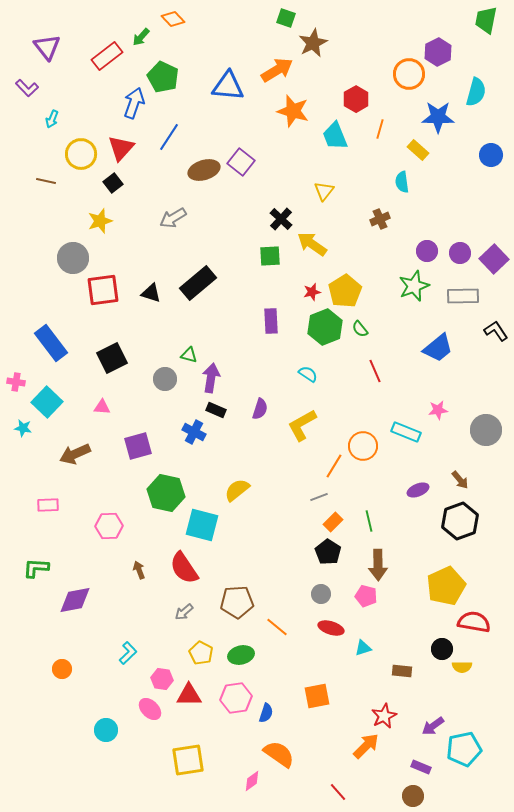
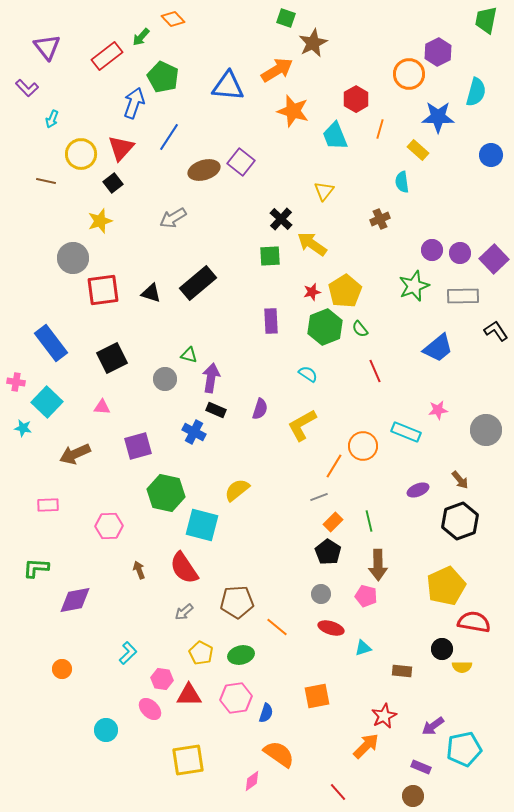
purple circle at (427, 251): moved 5 px right, 1 px up
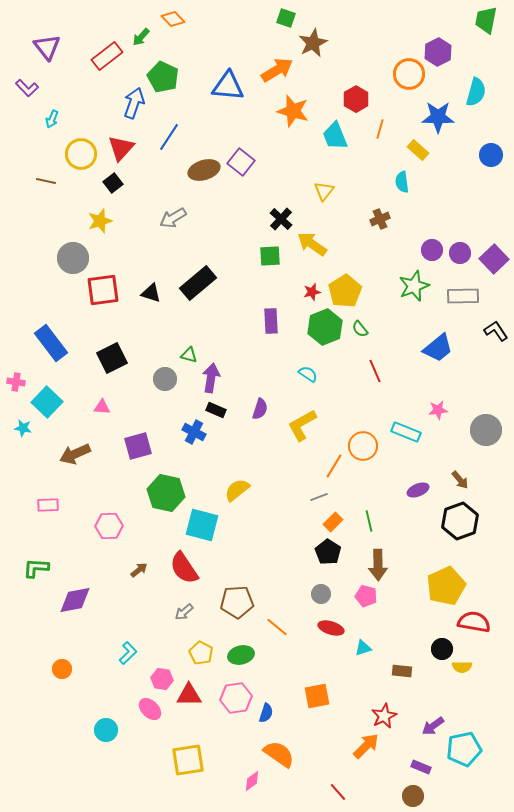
brown arrow at (139, 570): rotated 72 degrees clockwise
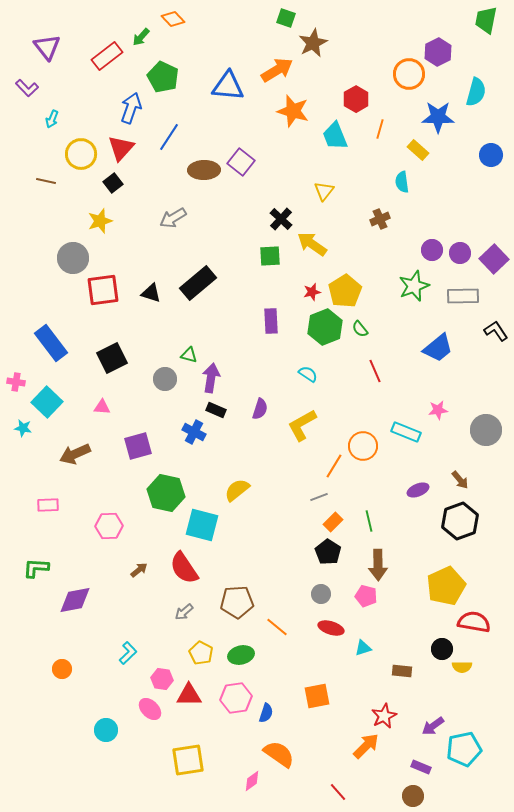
blue arrow at (134, 103): moved 3 px left, 5 px down
brown ellipse at (204, 170): rotated 16 degrees clockwise
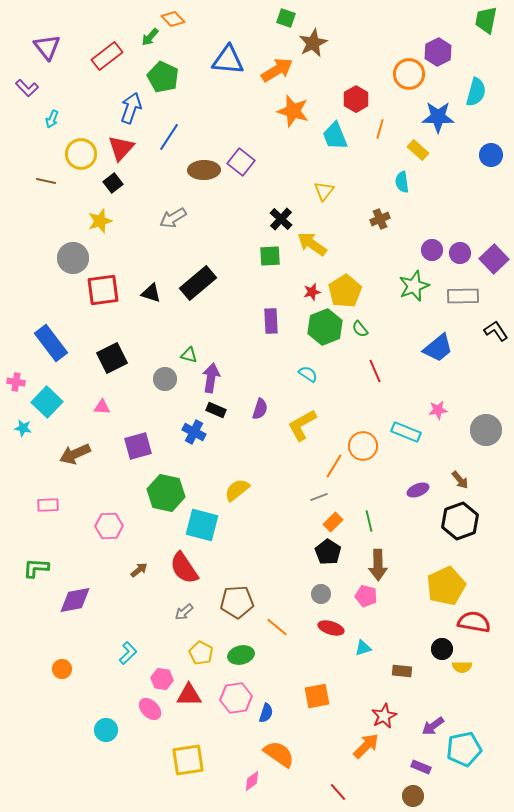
green arrow at (141, 37): moved 9 px right
blue triangle at (228, 86): moved 26 px up
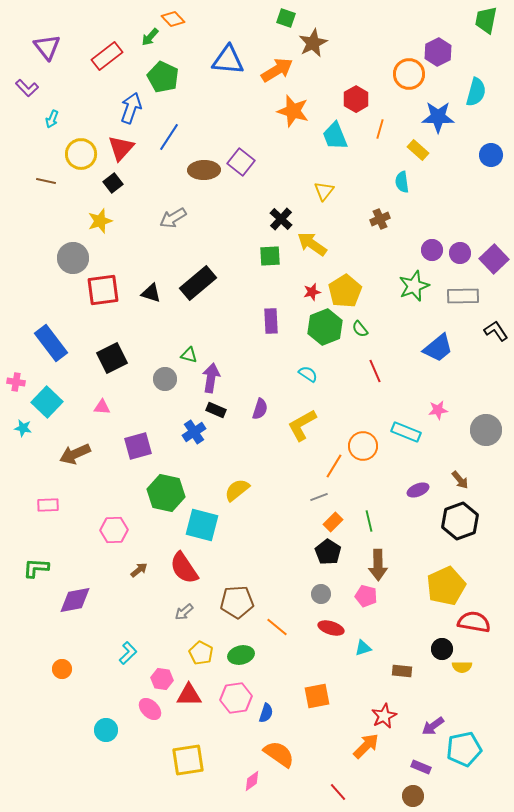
blue cross at (194, 432): rotated 30 degrees clockwise
pink hexagon at (109, 526): moved 5 px right, 4 px down
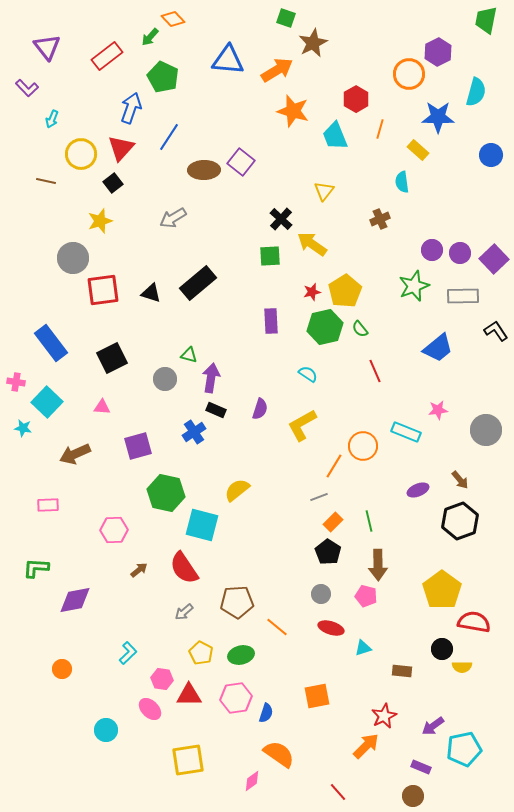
green hexagon at (325, 327): rotated 8 degrees clockwise
yellow pentagon at (446, 586): moved 4 px left, 4 px down; rotated 12 degrees counterclockwise
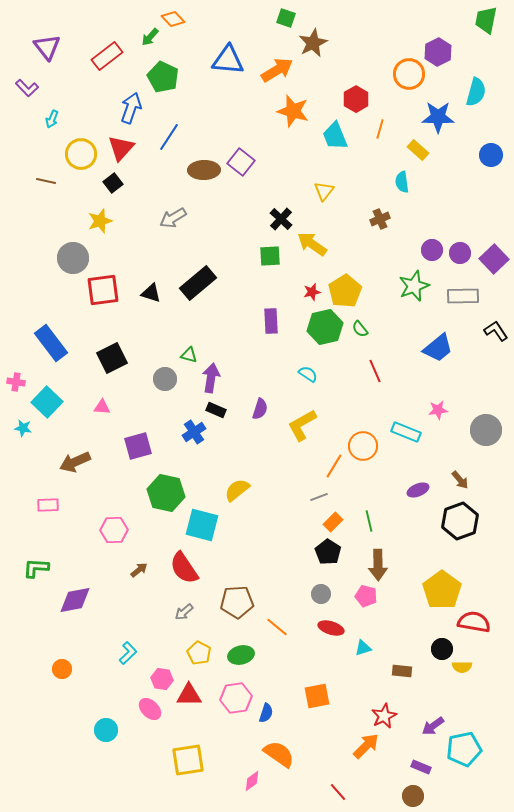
brown arrow at (75, 454): moved 8 px down
yellow pentagon at (201, 653): moved 2 px left
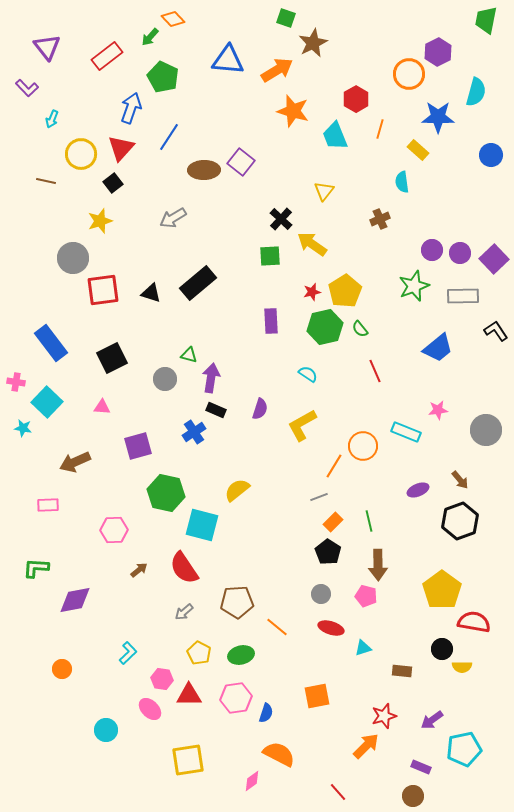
red star at (384, 716): rotated 10 degrees clockwise
purple arrow at (433, 726): moved 1 px left, 6 px up
orange semicircle at (279, 754): rotated 8 degrees counterclockwise
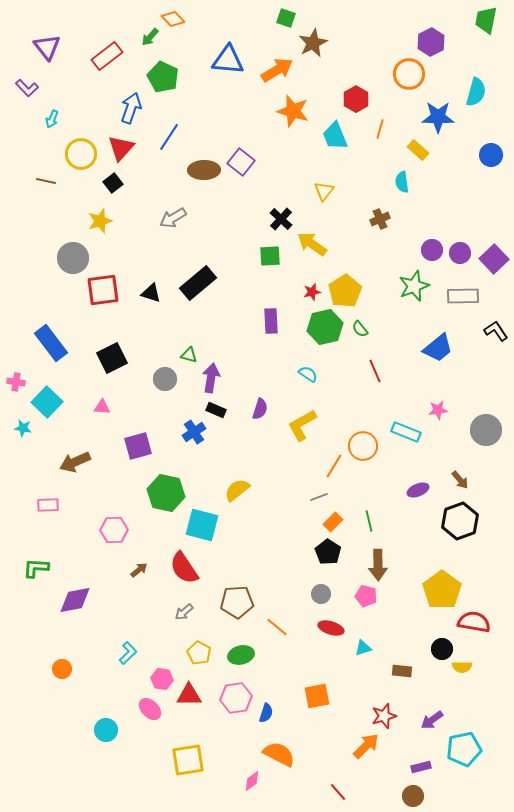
purple hexagon at (438, 52): moved 7 px left, 10 px up
purple rectangle at (421, 767): rotated 36 degrees counterclockwise
